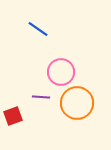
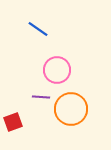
pink circle: moved 4 px left, 2 px up
orange circle: moved 6 px left, 6 px down
red square: moved 6 px down
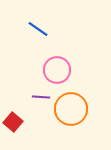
red square: rotated 30 degrees counterclockwise
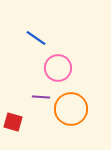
blue line: moved 2 px left, 9 px down
pink circle: moved 1 px right, 2 px up
red square: rotated 24 degrees counterclockwise
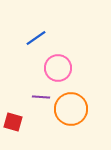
blue line: rotated 70 degrees counterclockwise
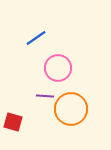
purple line: moved 4 px right, 1 px up
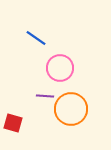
blue line: rotated 70 degrees clockwise
pink circle: moved 2 px right
red square: moved 1 px down
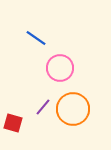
purple line: moved 2 px left, 11 px down; rotated 54 degrees counterclockwise
orange circle: moved 2 px right
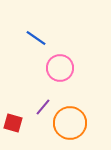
orange circle: moved 3 px left, 14 px down
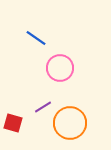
purple line: rotated 18 degrees clockwise
